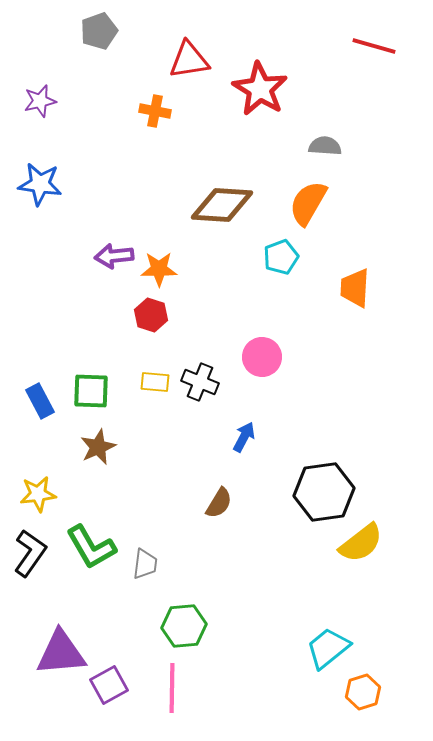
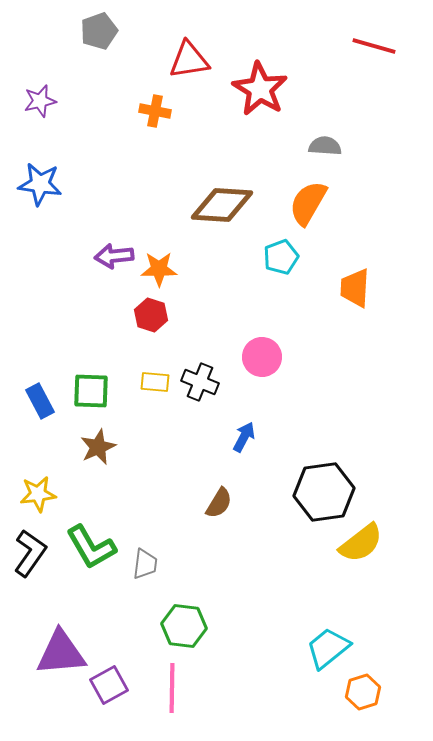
green hexagon: rotated 12 degrees clockwise
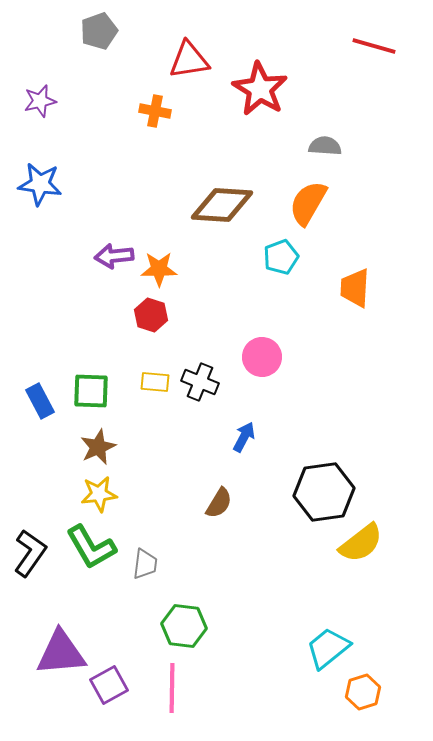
yellow star: moved 61 px right
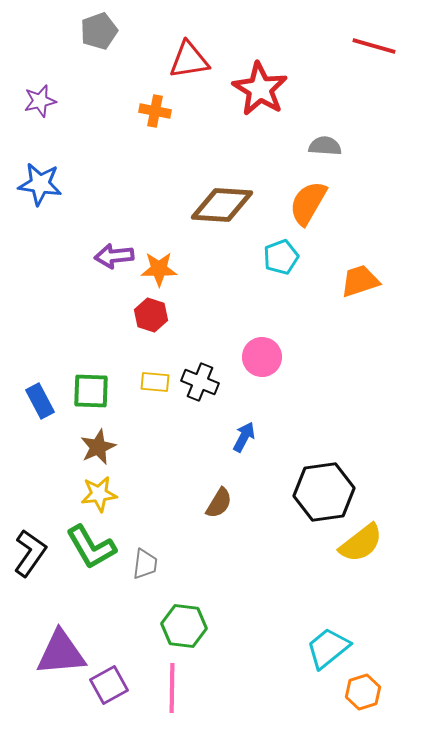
orange trapezoid: moved 5 px right, 7 px up; rotated 69 degrees clockwise
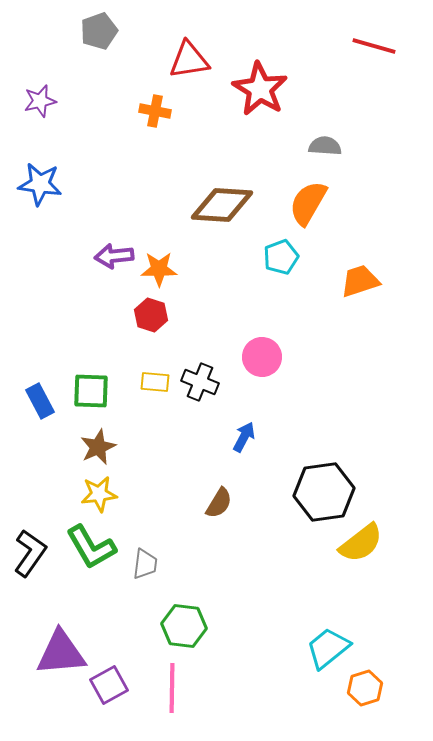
orange hexagon: moved 2 px right, 4 px up
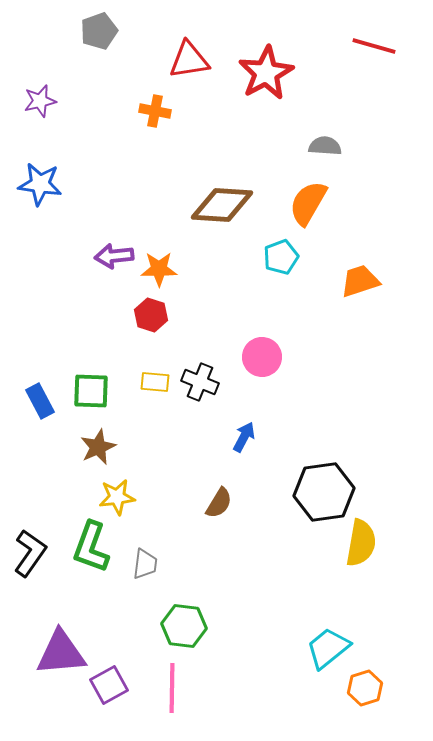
red star: moved 6 px right, 16 px up; rotated 12 degrees clockwise
yellow star: moved 18 px right, 3 px down
yellow semicircle: rotated 42 degrees counterclockwise
green L-shape: rotated 50 degrees clockwise
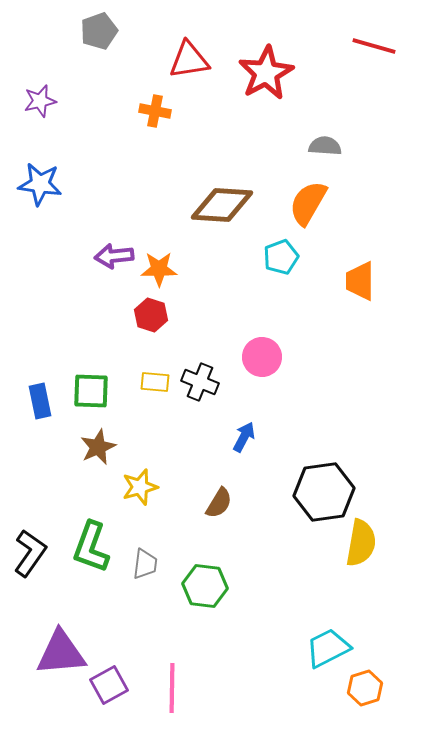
orange trapezoid: rotated 72 degrees counterclockwise
blue rectangle: rotated 16 degrees clockwise
yellow star: moved 23 px right, 10 px up; rotated 9 degrees counterclockwise
green hexagon: moved 21 px right, 40 px up
cyan trapezoid: rotated 12 degrees clockwise
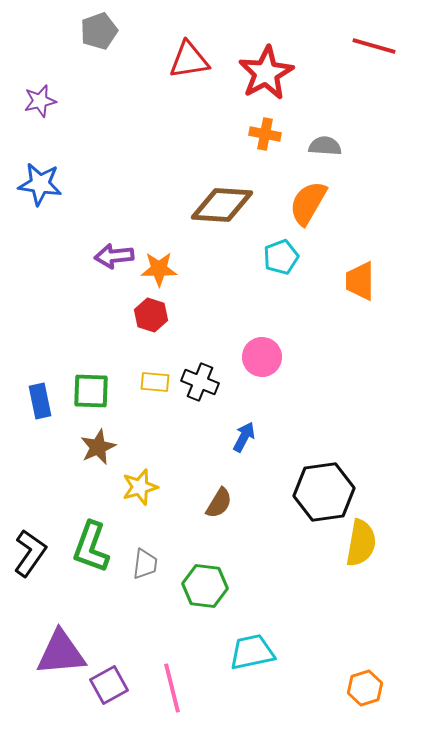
orange cross: moved 110 px right, 23 px down
cyan trapezoid: moved 76 px left, 4 px down; rotated 15 degrees clockwise
pink line: rotated 15 degrees counterclockwise
